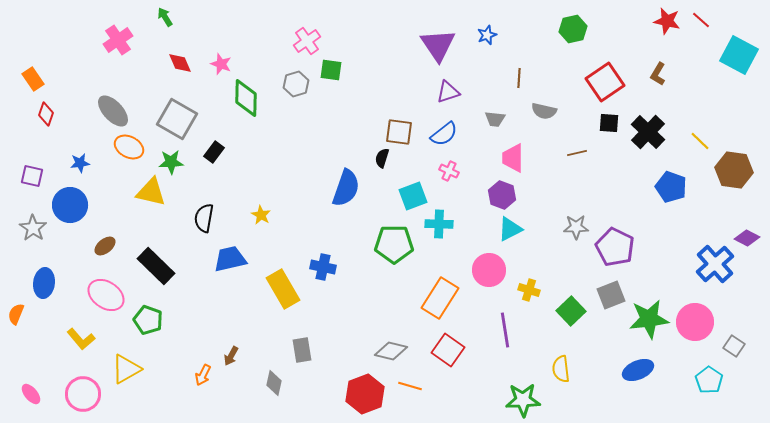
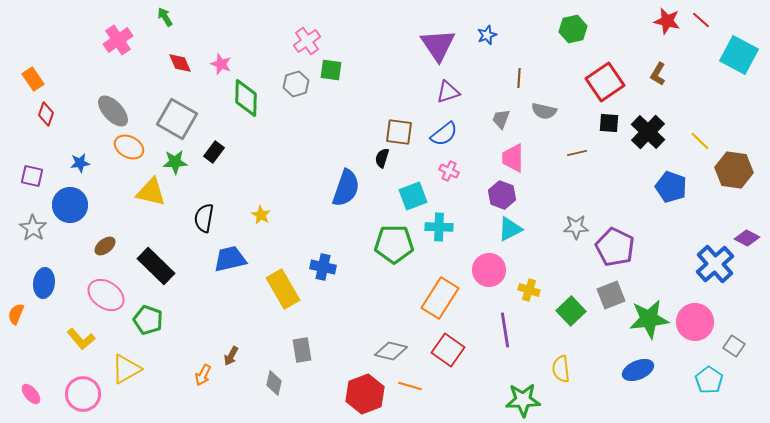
gray trapezoid at (495, 119): moved 6 px right; rotated 105 degrees clockwise
green star at (171, 162): moved 4 px right
cyan cross at (439, 224): moved 3 px down
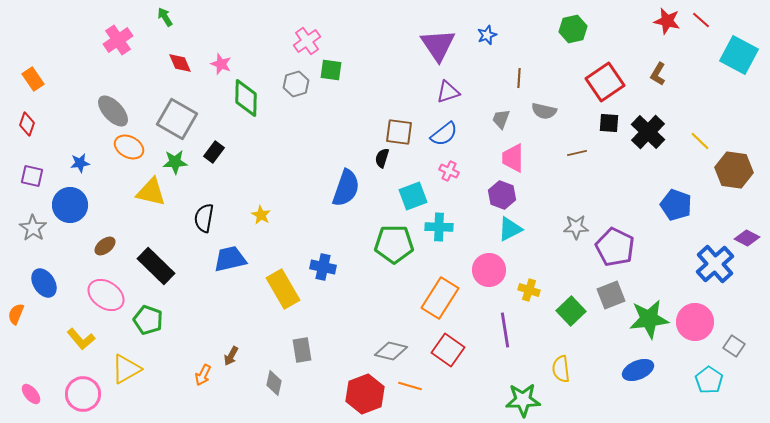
red diamond at (46, 114): moved 19 px left, 10 px down
blue pentagon at (671, 187): moved 5 px right, 18 px down
blue ellipse at (44, 283): rotated 40 degrees counterclockwise
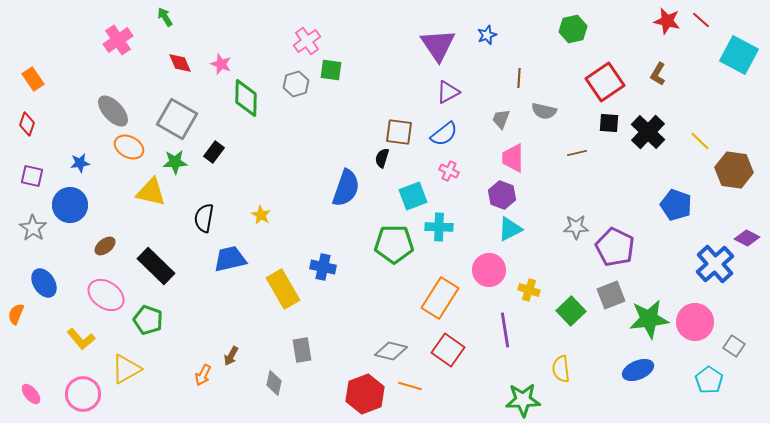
purple triangle at (448, 92): rotated 10 degrees counterclockwise
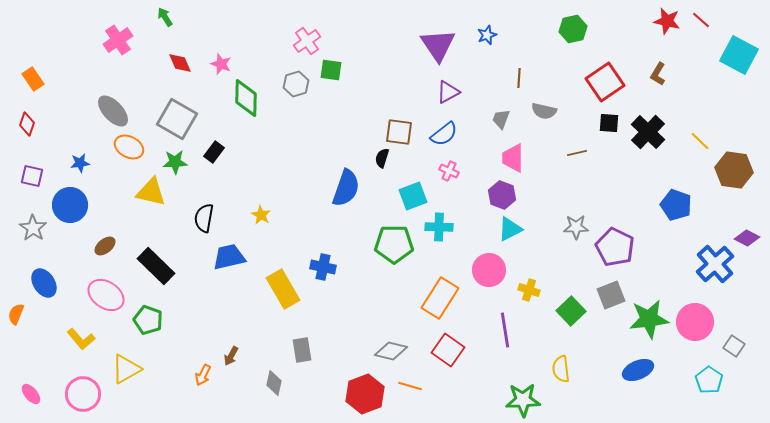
blue trapezoid at (230, 259): moved 1 px left, 2 px up
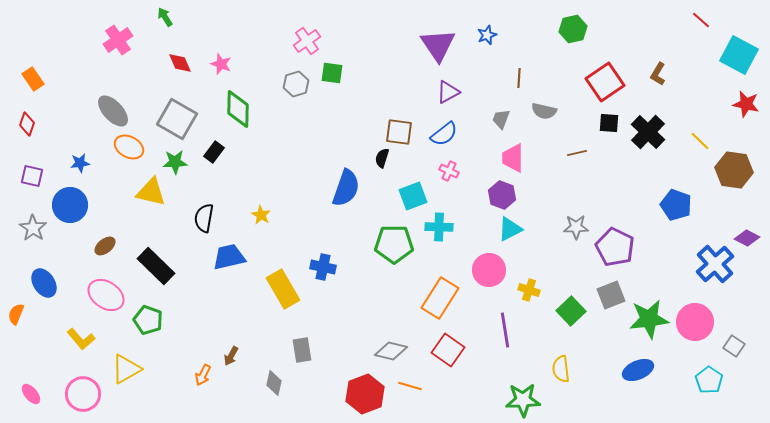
red star at (667, 21): moved 79 px right, 83 px down
green square at (331, 70): moved 1 px right, 3 px down
green diamond at (246, 98): moved 8 px left, 11 px down
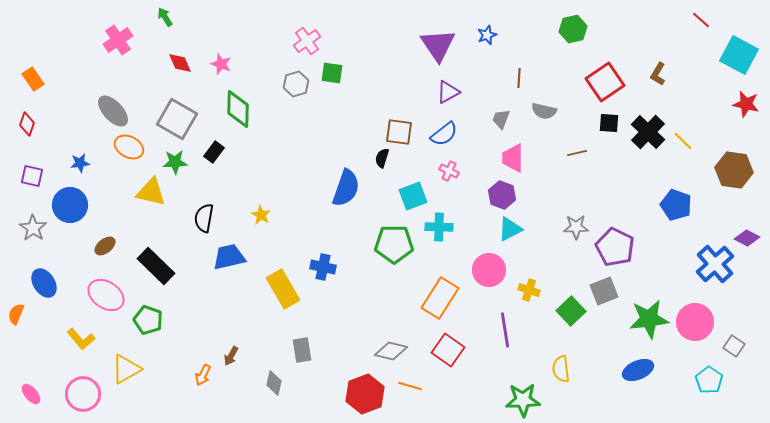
yellow line at (700, 141): moved 17 px left
gray square at (611, 295): moved 7 px left, 4 px up
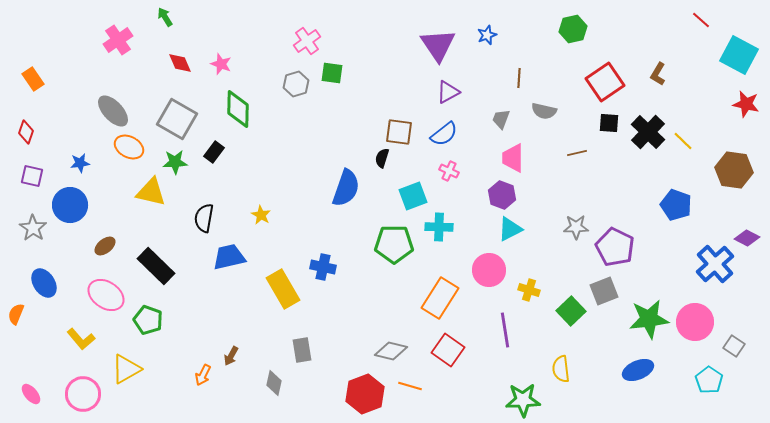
red diamond at (27, 124): moved 1 px left, 8 px down
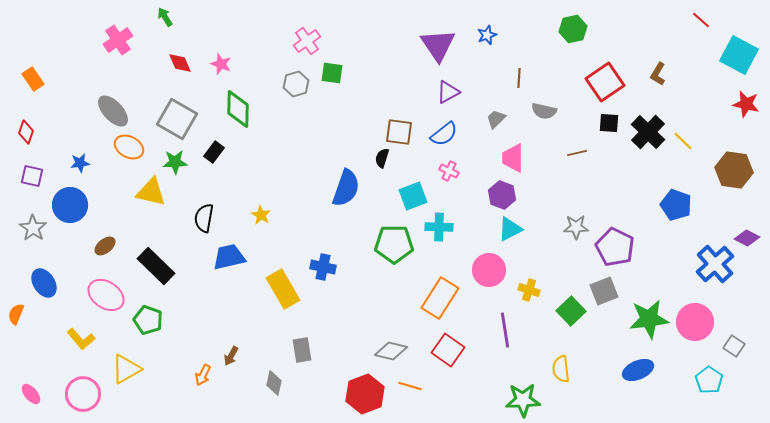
gray trapezoid at (501, 119): moved 5 px left; rotated 25 degrees clockwise
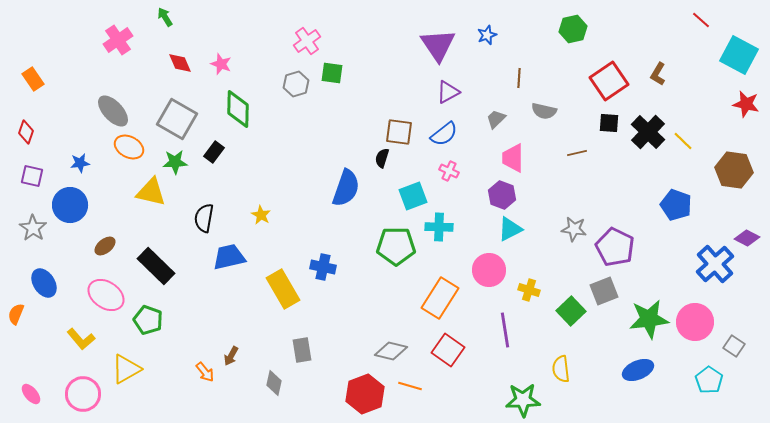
red square at (605, 82): moved 4 px right, 1 px up
gray star at (576, 227): moved 2 px left, 2 px down; rotated 10 degrees clockwise
green pentagon at (394, 244): moved 2 px right, 2 px down
orange arrow at (203, 375): moved 2 px right, 3 px up; rotated 65 degrees counterclockwise
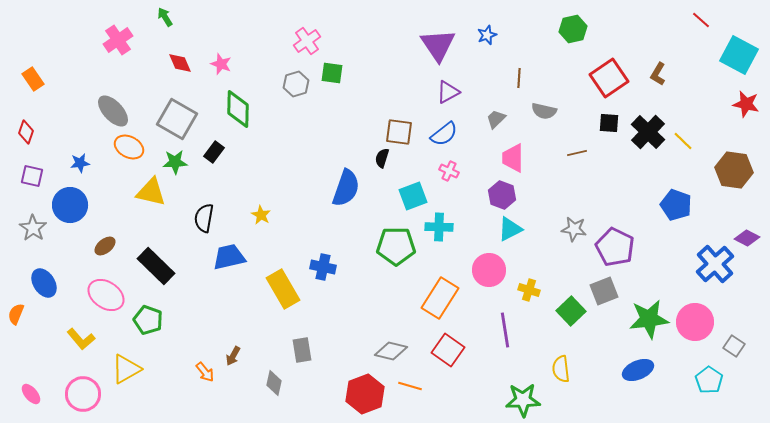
red square at (609, 81): moved 3 px up
brown arrow at (231, 356): moved 2 px right
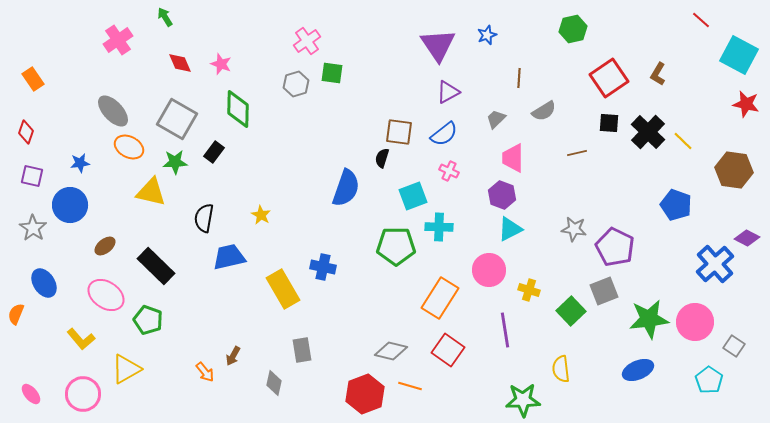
gray semicircle at (544, 111): rotated 45 degrees counterclockwise
